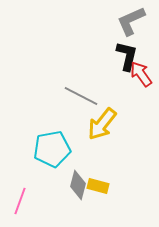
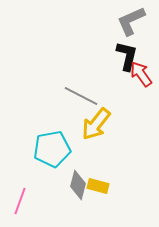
yellow arrow: moved 6 px left
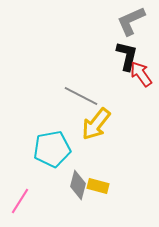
pink line: rotated 12 degrees clockwise
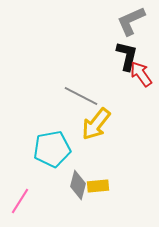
yellow rectangle: rotated 20 degrees counterclockwise
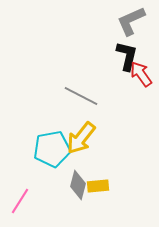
yellow arrow: moved 15 px left, 14 px down
